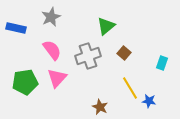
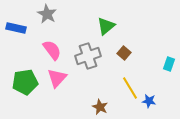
gray star: moved 4 px left, 3 px up; rotated 18 degrees counterclockwise
cyan rectangle: moved 7 px right, 1 px down
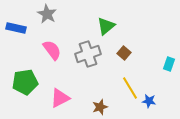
gray cross: moved 2 px up
pink triangle: moved 3 px right, 20 px down; rotated 20 degrees clockwise
brown star: rotated 28 degrees clockwise
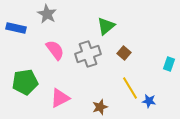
pink semicircle: moved 3 px right
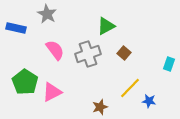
green triangle: rotated 12 degrees clockwise
green pentagon: rotated 30 degrees counterclockwise
yellow line: rotated 75 degrees clockwise
pink triangle: moved 8 px left, 6 px up
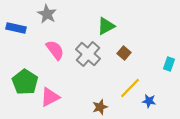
gray cross: rotated 30 degrees counterclockwise
pink triangle: moved 2 px left, 5 px down
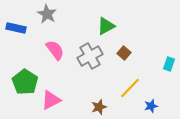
gray cross: moved 2 px right, 2 px down; rotated 20 degrees clockwise
pink triangle: moved 1 px right, 3 px down
blue star: moved 2 px right, 5 px down; rotated 24 degrees counterclockwise
brown star: moved 1 px left
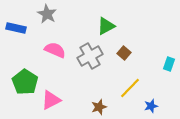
pink semicircle: rotated 30 degrees counterclockwise
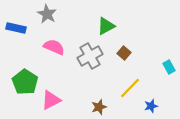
pink semicircle: moved 1 px left, 3 px up
cyan rectangle: moved 3 px down; rotated 48 degrees counterclockwise
